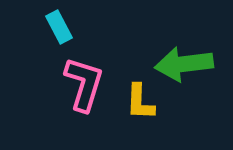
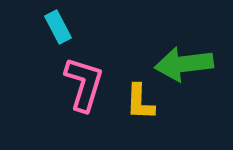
cyan rectangle: moved 1 px left
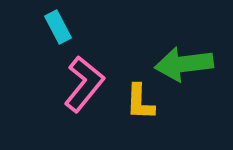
pink L-shape: rotated 22 degrees clockwise
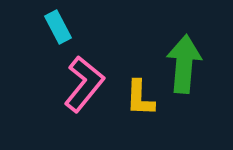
green arrow: rotated 102 degrees clockwise
yellow L-shape: moved 4 px up
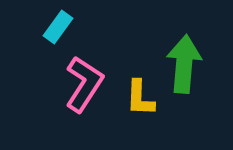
cyan rectangle: rotated 64 degrees clockwise
pink L-shape: rotated 6 degrees counterclockwise
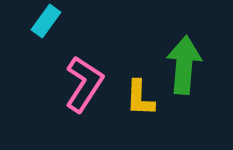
cyan rectangle: moved 12 px left, 6 px up
green arrow: moved 1 px down
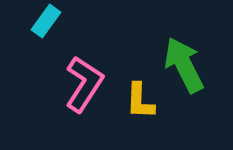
green arrow: rotated 32 degrees counterclockwise
yellow L-shape: moved 3 px down
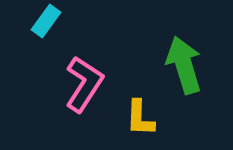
green arrow: rotated 10 degrees clockwise
yellow L-shape: moved 17 px down
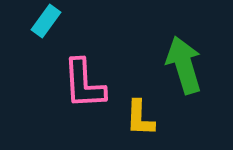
pink L-shape: rotated 144 degrees clockwise
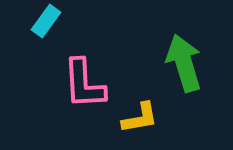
green arrow: moved 2 px up
yellow L-shape: rotated 102 degrees counterclockwise
